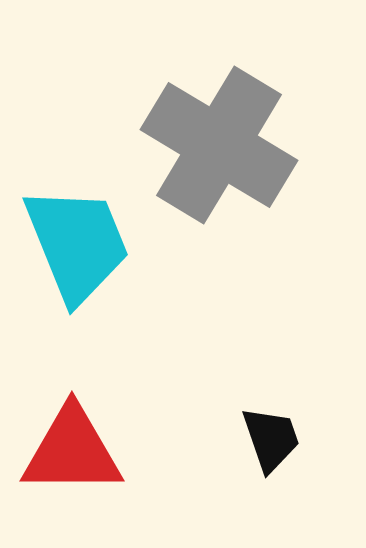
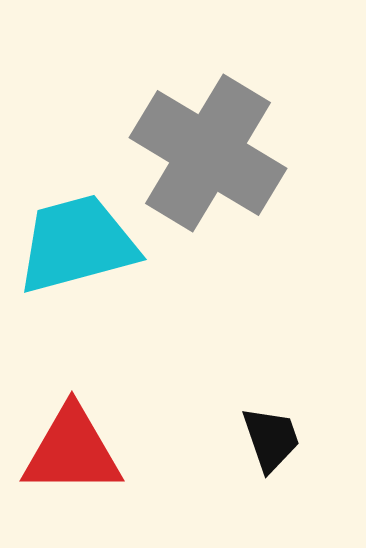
gray cross: moved 11 px left, 8 px down
cyan trapezoid: rotated 83 degrees counterclockwise
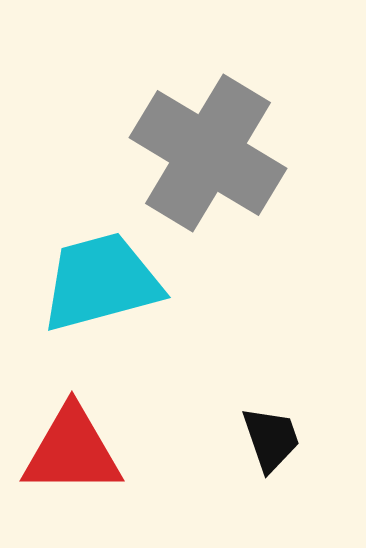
cyan trapezoid: moved 24 px right, 38 px down
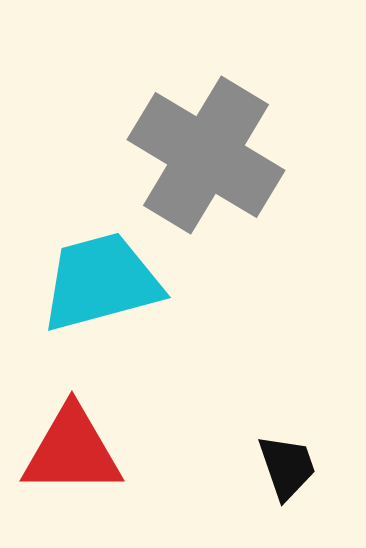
gray cross: moved 2 px left, 2 px down
black trapezoid: moved 16 px right, 28 px down
